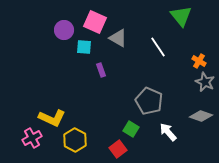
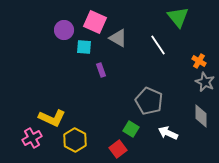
green triangle: moved 3 px left, 1 px down
white line: moved 2 px up
gray diamond: rotated 70 degrees clockwise
white arrow: moved 1 px down; rotated 24 degrees counterclockwise
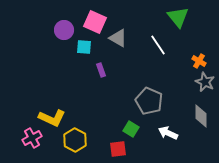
red square: rotated 30 degrees clockwise
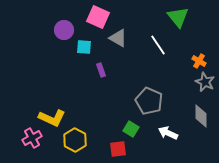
pink square: moved 3 px right, 5 px up
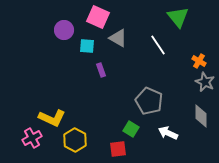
cyan square: moved 3 px right, 1 px up
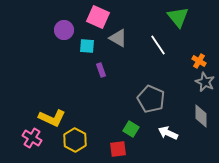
gray pentagon: moved 2 px right, 2 px up
pink cross: rotated 30 degrees counterclockwise
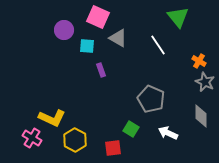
red square: moved 5 px left, 1 px up
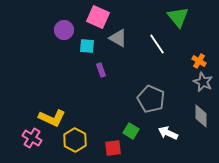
white line: moved 1 px left, 1 px up
gray star: moved 2 px left
green square: moved 2 px down
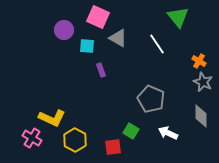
red square: moved 1 px up
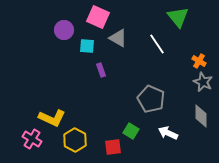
pink cross: moved 1 px down
